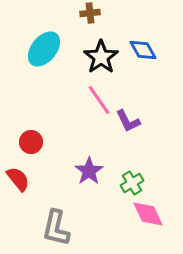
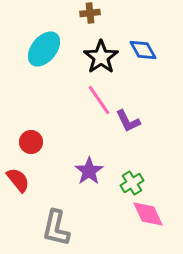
red semicircle: moved 1 px down
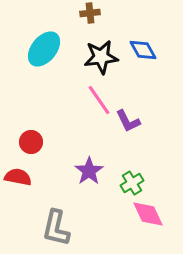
black star: rotated 28 degrees clockwise
red semicircle: moved 3 px up; rotated 40 degrees counterclockwise
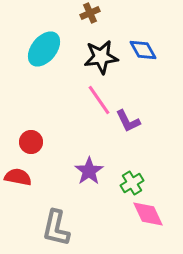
brown cross: rotated 18 degrees counterclockwise
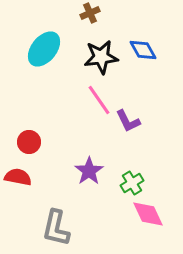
red circle: moved 2 px left
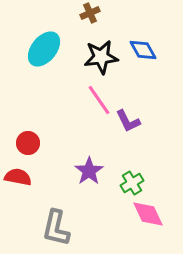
red circle: moved 1 px left, 1 px down
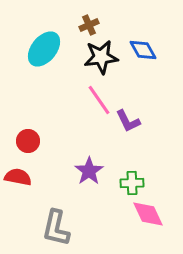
brown cross: moved 1 px left, 12 px down
red circle: moved 2 px up
green cross: rotated 30 degrees clockwise
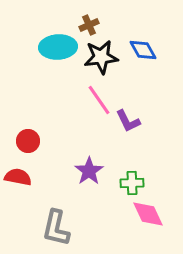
cyan ellipse: moved 14 px right, 2 px up; rotated 48 degrees clockwise
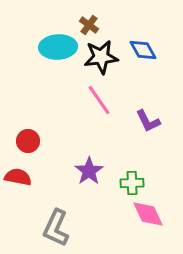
brown cross: rotated 30 degrees counterclockwise
purple L-shape: moved 20 px right
gray L-shape: rotated 12 degrees clockwise
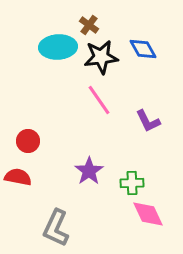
blue diamond: moved 1 px up
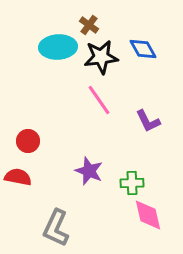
purple star: rotated 16 degrees counterclockwise
pink diamond: moved 1 px down; rotated 12 degrees clockwise
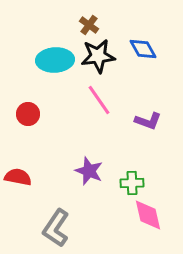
cyan ellipse: moved 3 px left, 13 px down
black star: moved 3 px left, 1 px up
purple L-shape: rotated 44 degrees counterclockwise
red circle: moved 27 px up
gray L-shape: rotated 9 degrees clockwise
